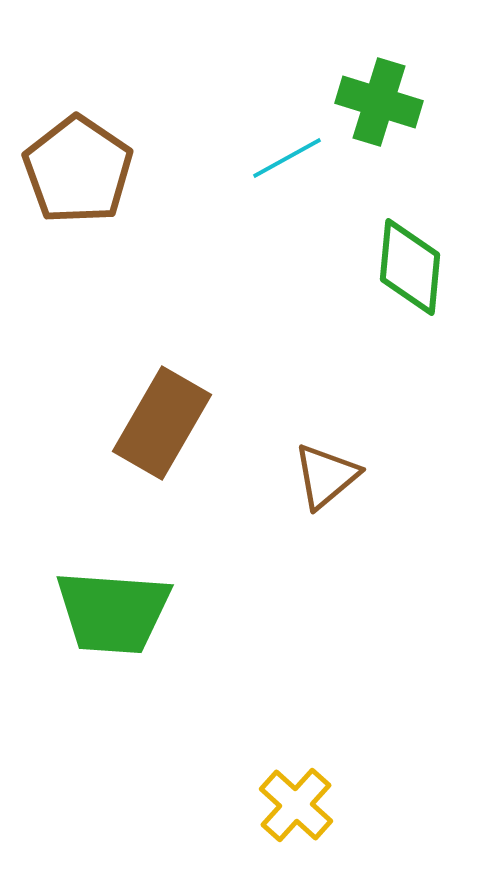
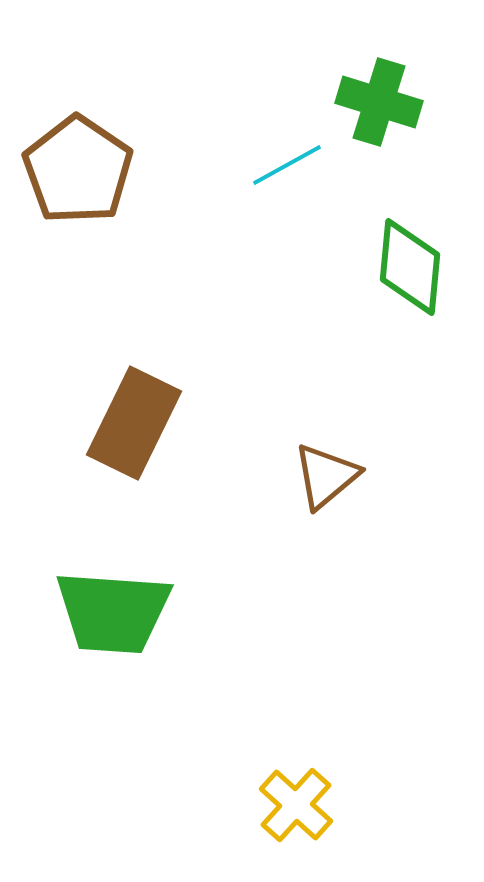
cyan line: moved 7 px down
brown rectangle: moved 28 px left; rotated 4 degrees counterclockwise
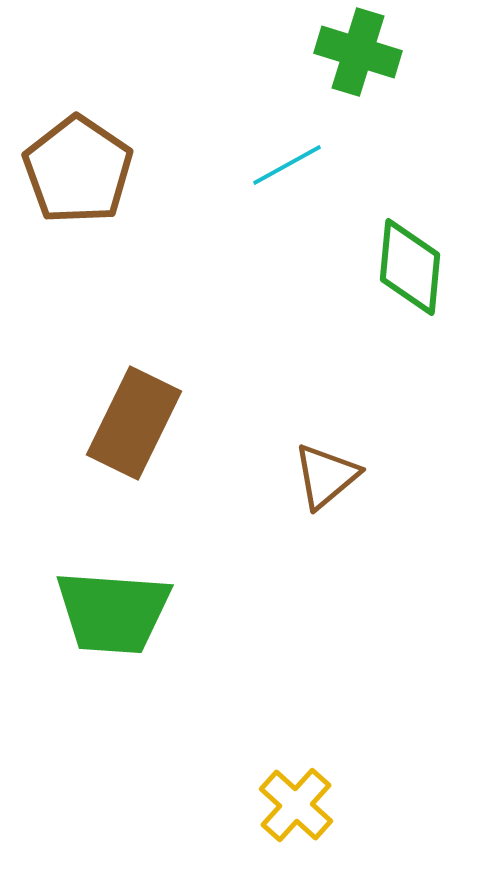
green cross: moved 21 px left, 50 px up
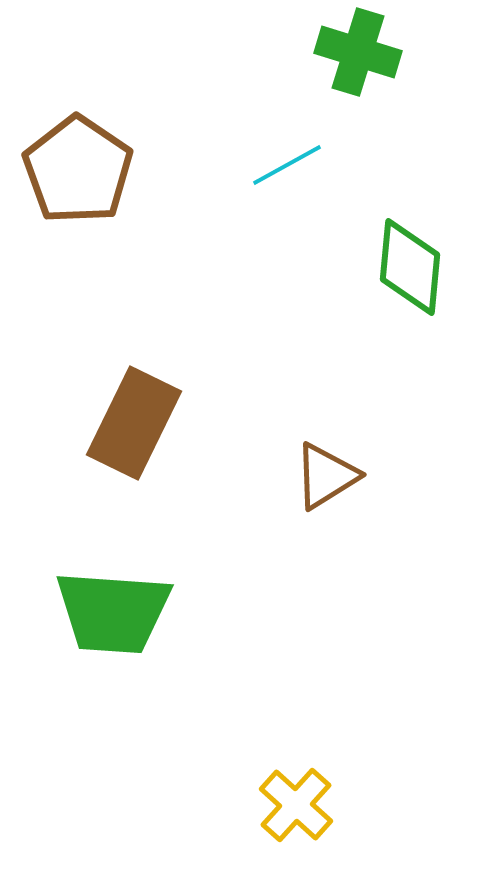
brown triangle: rotated 8 degrees clockwise
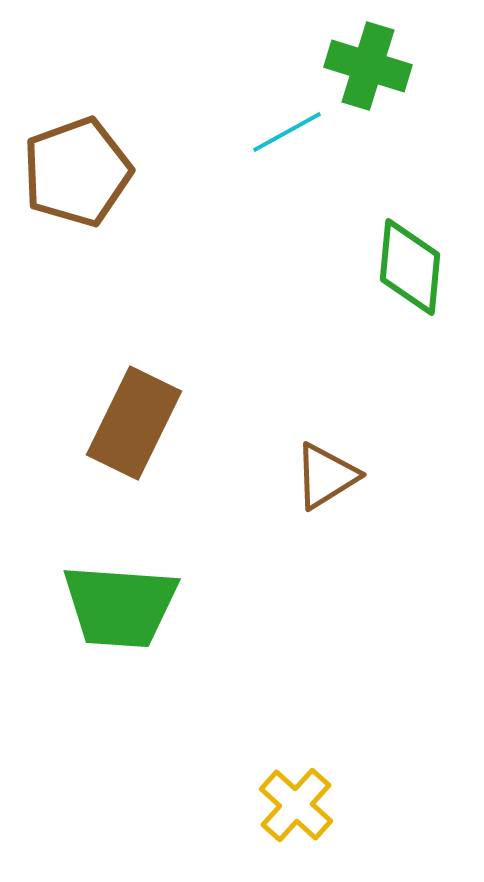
green cross: moved 10 px right, 14 px down
cyan line: moved 33 px up
brown pentagon: moved 1 px left, 2 px down; rotated 18 degrees clockwise
green trapezoid: moved 7 px right, 6 px up
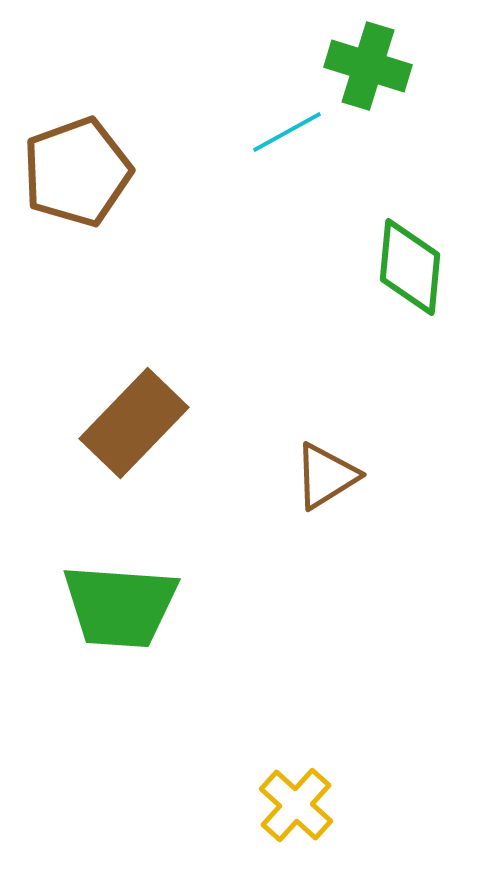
brown rectangle: rotated 18 degrees clockwise
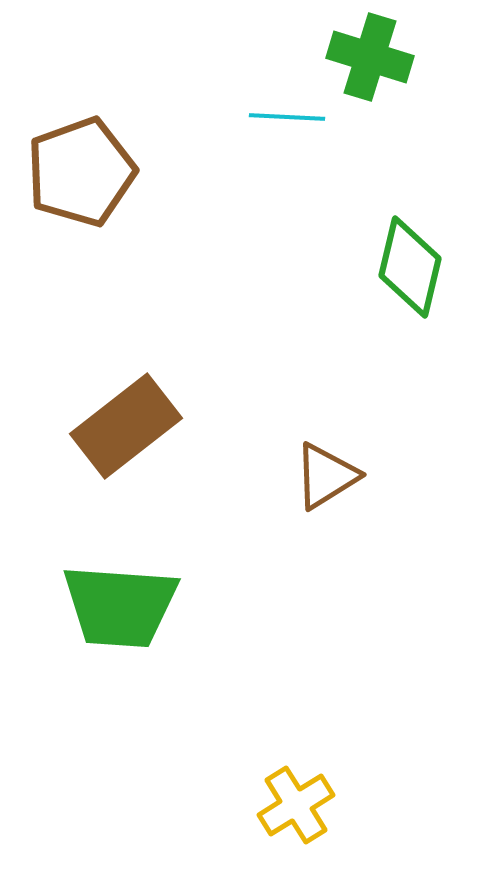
green cross: moved 2 px right, 9 px up
cyan line: moved 15 px up; rotated 32 degrees clockwise
brown pentagon: moved 4 px right
green diamond: rotated 8 degrees clockwise
brown rectangle: moved 8 px left, 3 px down; rotated 8 degrees clockwise
yellow cross: rotated 16 degrees clockwise
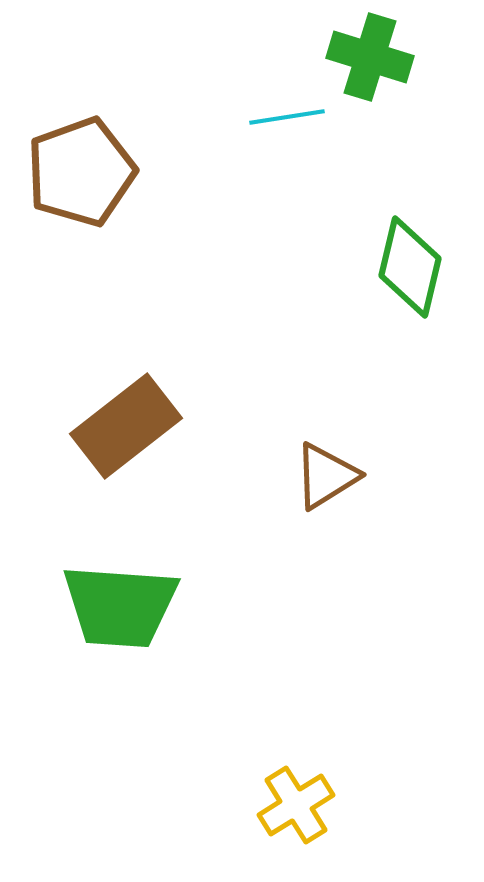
cyan line: rotated 12 degrees counterclockwise
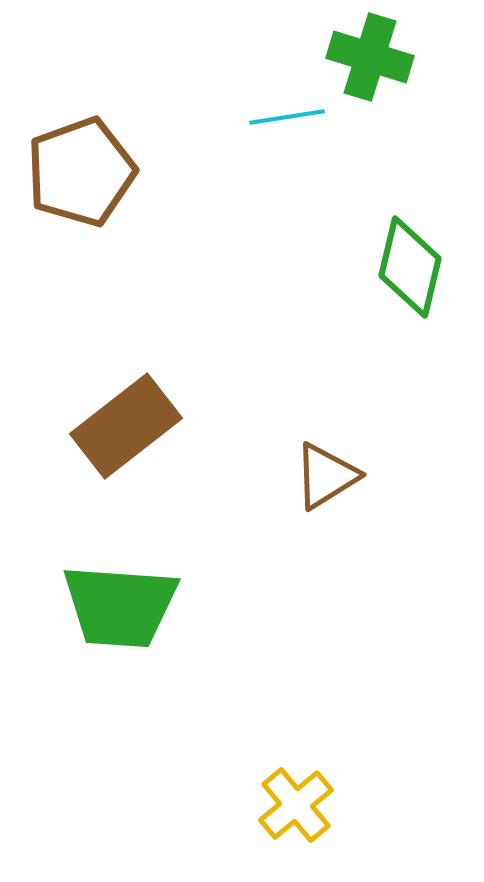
yellow cross: rotated 8 degrees counterclockwise
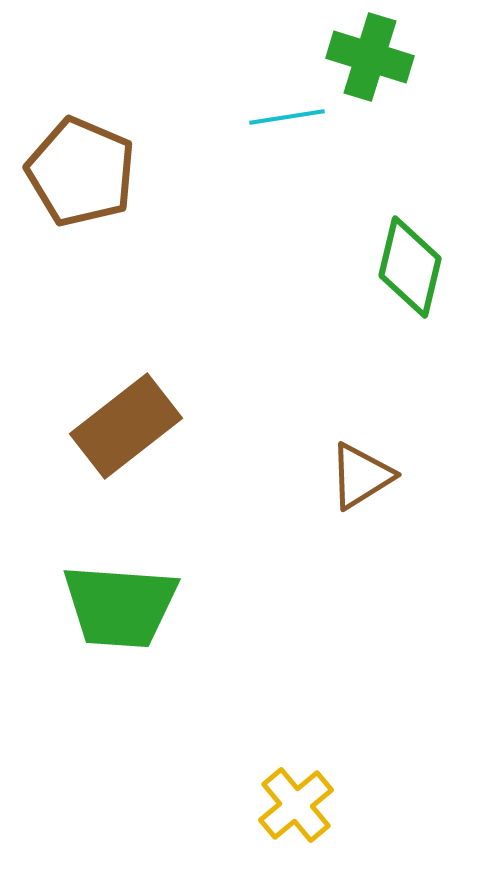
brown pentagon: rotated 29 degrees counterclockwise
brown triangle: moved 35 px right
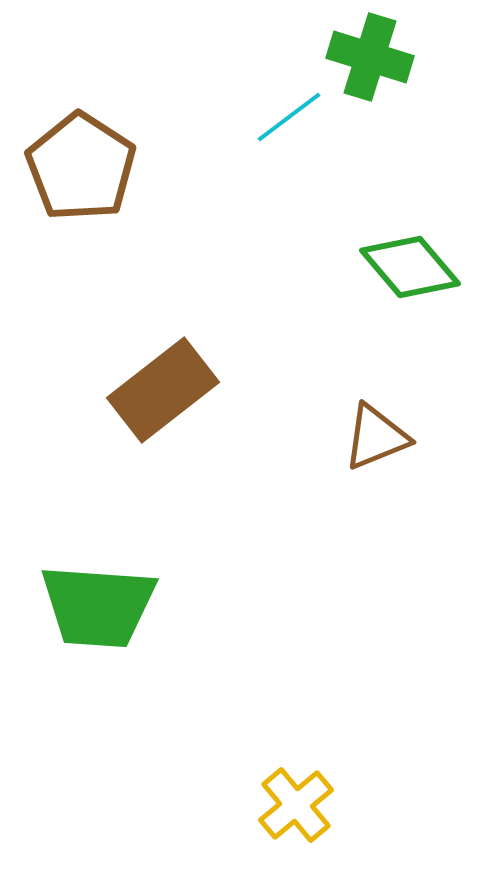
cyan line: moved 2 px right; rotated 28 degrees counterclockwise
brown pentagon: moved 5 px up; rotated 10 degrees clockwise
green diamond: rotated 54 degrees counterclockwise
brown rectangle: moved 37 px right, 36 px up
brown triangle: moved 15 px right, 39 px up; rotated 10 degrees clockwise
green trapezoid: moved 22 px left
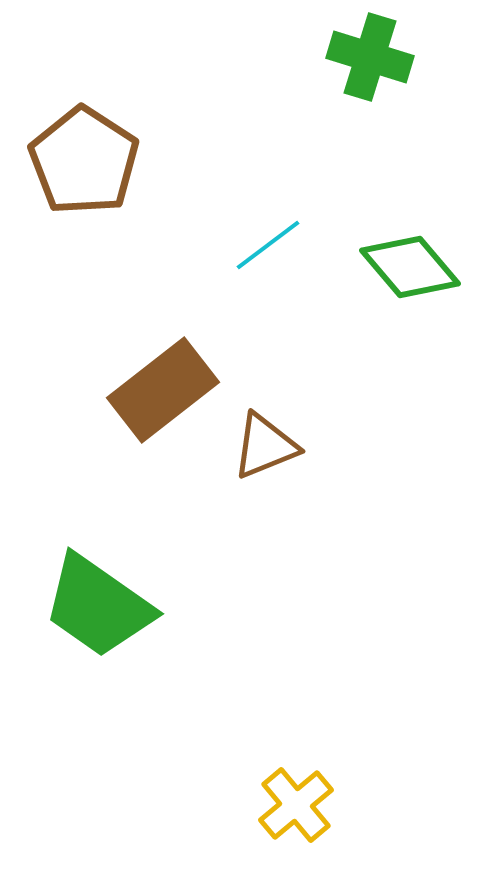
cyan line: moved 21 px left, 128 px down
brown pentagon: moved 3 px right, 6 px up
brown triangle: moved 111 px left, 9 px down
green trapezoid: rotated 31 degrees clockwise
